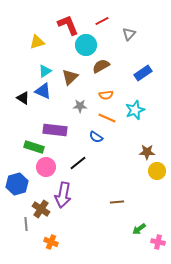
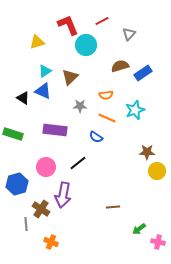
brown semicircle: moved 19 px right; rotated 12 degrees clockwise
green rectangle: moved 21 px left, 13 px up
brown line: moved 4 px left, 5 px down
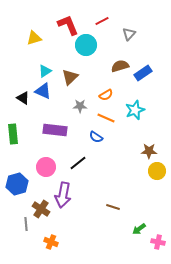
yellow triangle: moved 3 px left, 4 px up
orange semicircle: rotated 24 degrees counterclockwise
orange line: moved 1 px left
green rectangle: rotated 66 degrees clockwise
brown star: moved 2 px right, 1 px up
brown line: rotated 24 degrees clockwise
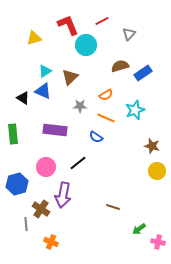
brown star: moved 3 px right, 5 px up; rotated 14 degrees clockwise
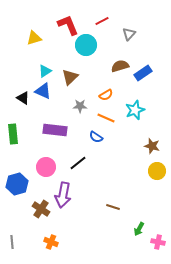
gray line: moved 14 px left, 18 px down
green arrow: rotated 24 degrees counterclockwise
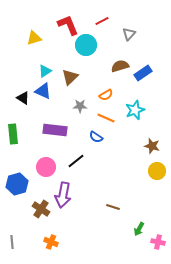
black line: moved 2 px left, 2 px up
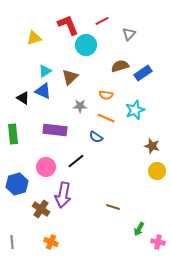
orange semicircle: rotated 40 degrees clockwise
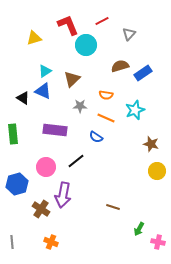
brown triangle: moved 2 px right, 2 px down
brown star: moved 1 px left, 2 px up
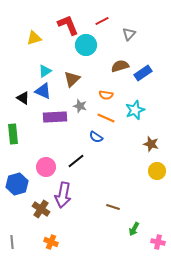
gray star: rotated 16 degrees clockwise
purple rectangle: moved 13 px up; rotated 10 degrees counterclockwise
green arrow: moved 5 px left
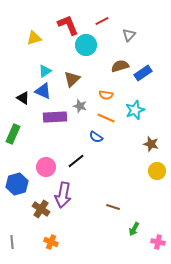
gray triangle: moved 1 px down
green rectangle: rotated 30 degrees clockwise
